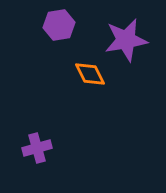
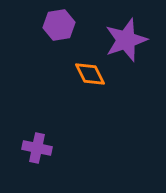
purple star: rotated 9 degrees counterclockwise
purple cross: rotated 28 degrees clockwise
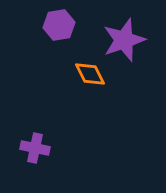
purple star: moved 2 px left
purple cross: moved 2 px left
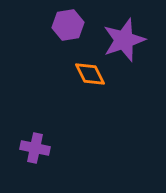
purple hexagon: moved 9 px right
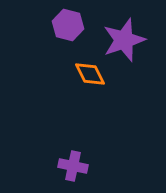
purple hexagon: rotated 24 degrees clockwise
purple cross: moved 38 px right, 18 px down
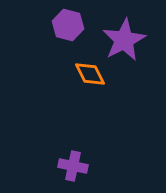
purple star: rotated 9 degrees counterclockwise
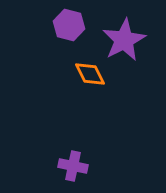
purple hexagon: moved 1 px right
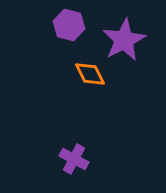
purple cross: moved 1 px right, 7 px up; rotated 16 degrees clockwise
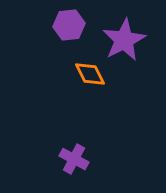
purple hexagon: rotated 20 degrees counterclockwise
